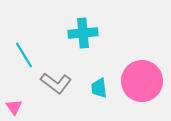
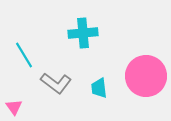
pink circle: moved 4 px right, 5 px up
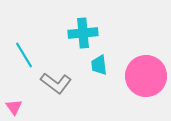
cyan trapezoid: moved 23 px up
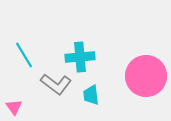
cyan cross: moved 3 px left, 24 px down
cyan trapezoid: moved 8 px left, 30 px down
gray L-shape: moved 1 px down
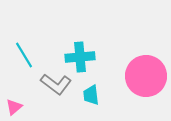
pink triangle: rotated 24 degrees clockwise
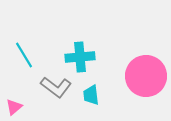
gray L-shape: moved 3 px down
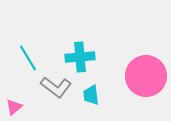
cyan line: moved 4 px right, 3 px down
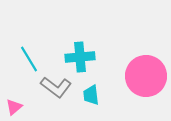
cyan line: moved 1 px right, 1 px down
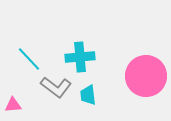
cyan line: rotated 12 degrees counterclockwise
cyan trapezoid: moved 3 px left
pink triangle: moved 1 px left, 2 px up; rotated 36 degrees clockwise
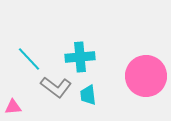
pink triangle: moved 2 px down
